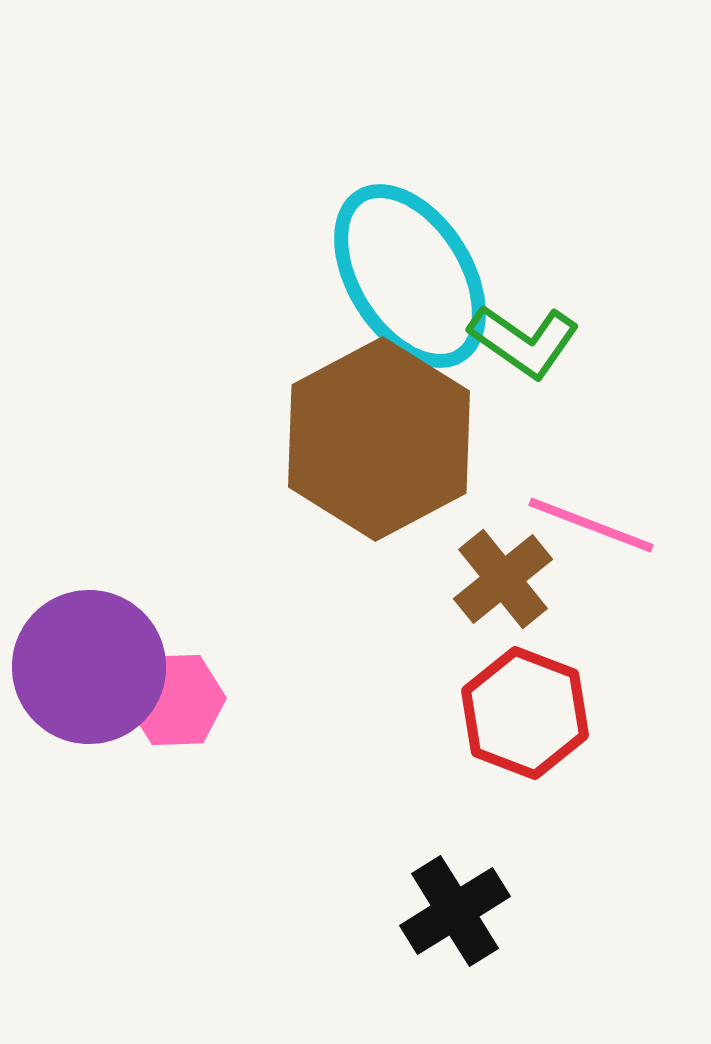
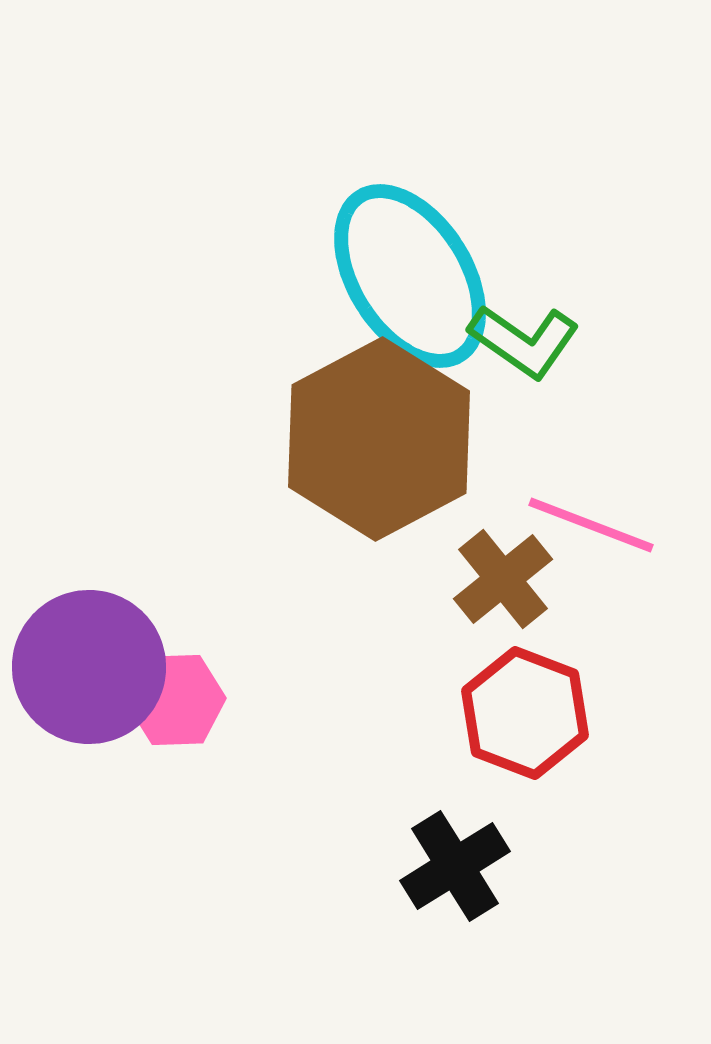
black cross: moved 45 px up
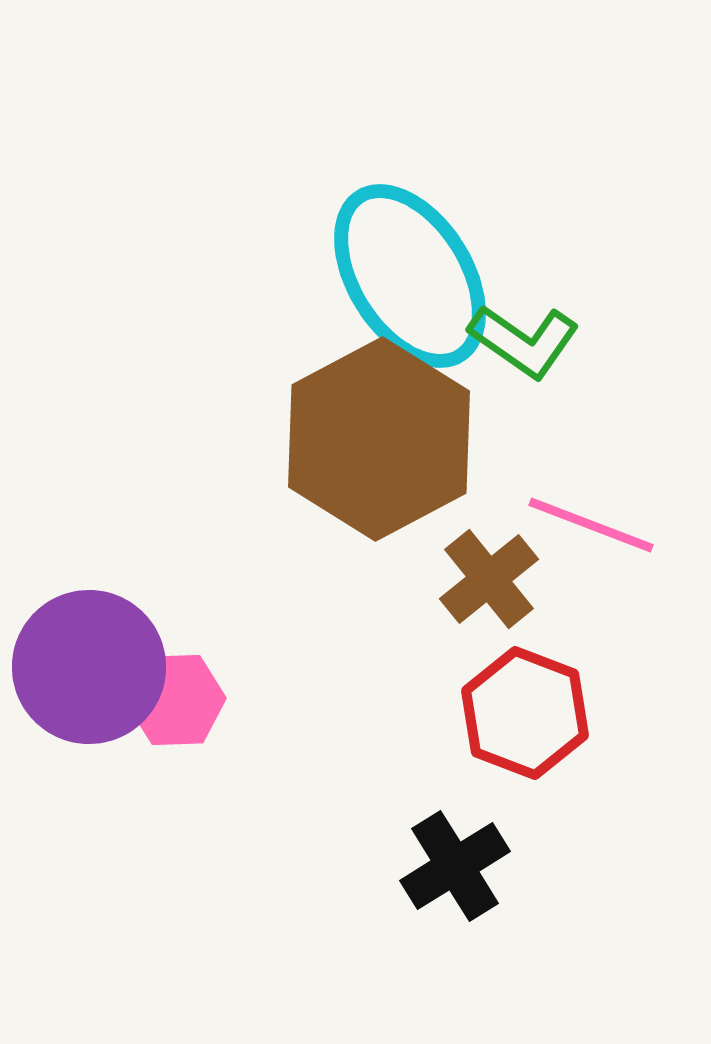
brown cross: moved 14 px left
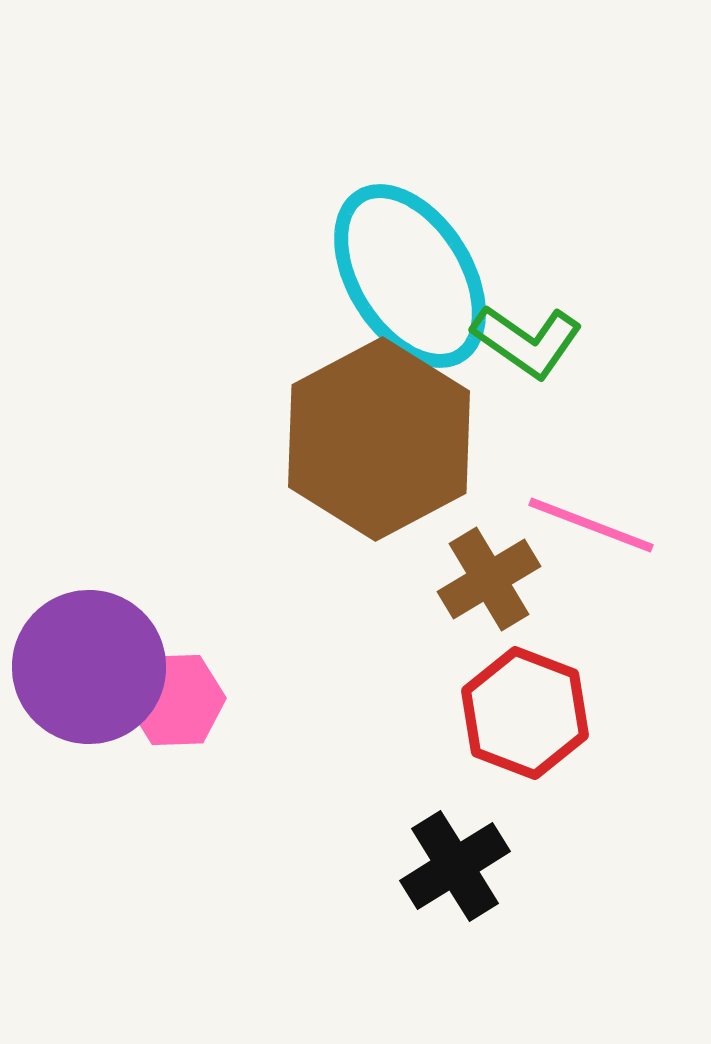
green L-shape: moved 3 px right
brown cross: rotated 8 degrees clockwise
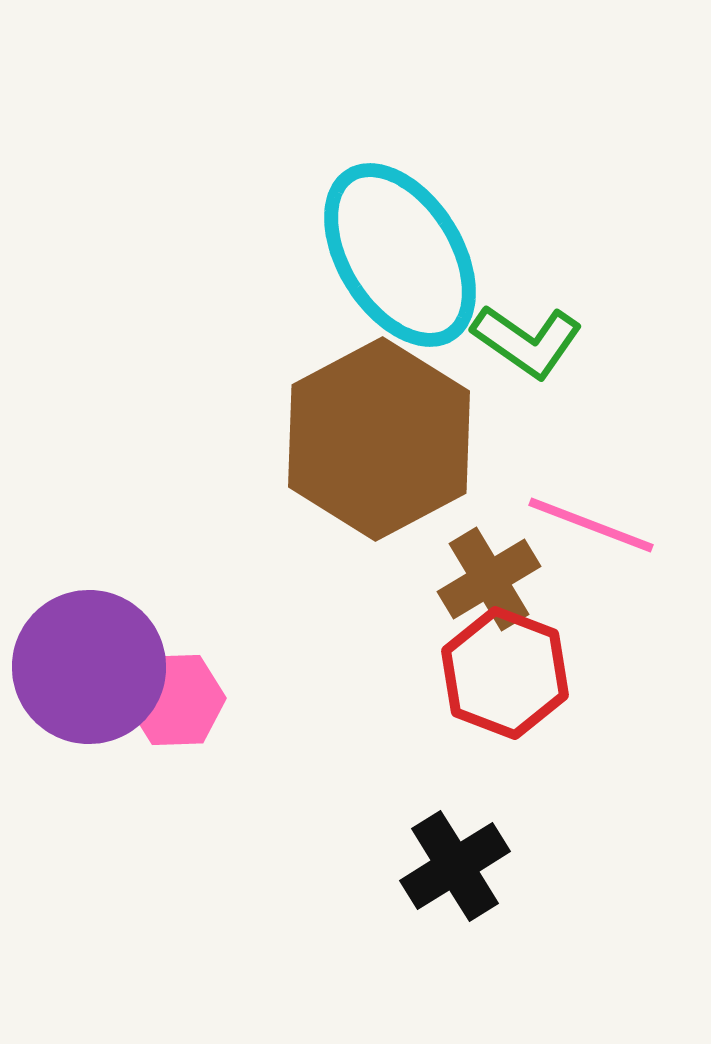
cyan ellipse: moved 10 px left, 21 px up
red hexagon: moved 20 px left, 40 px up
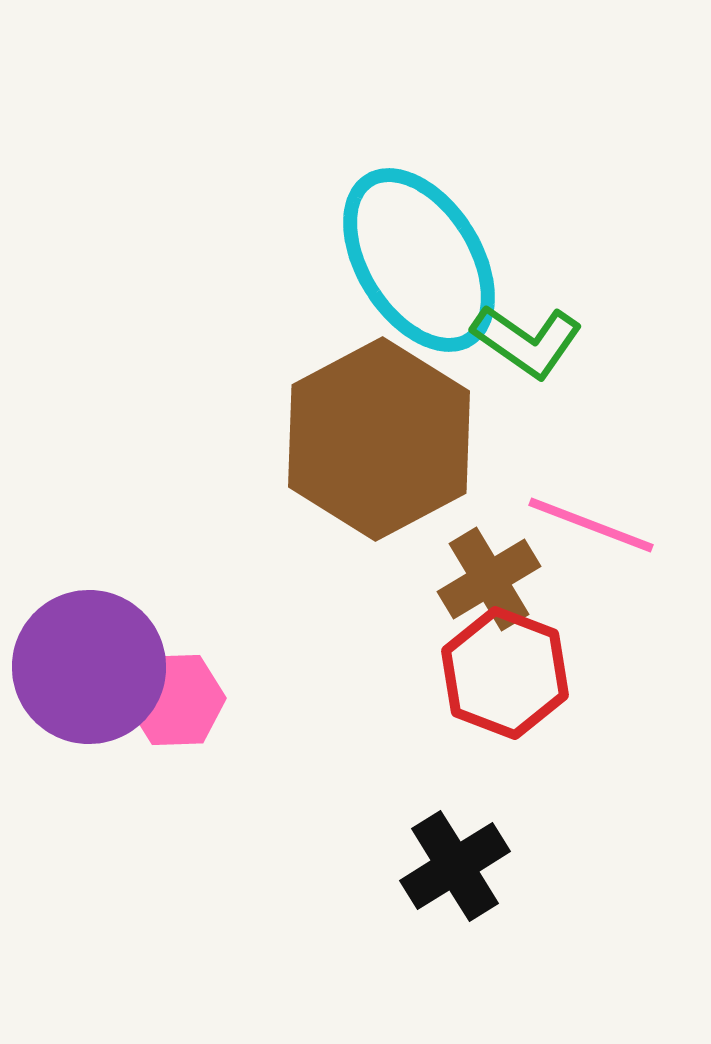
cyan ellipse: moved 19 px right, 5 px down
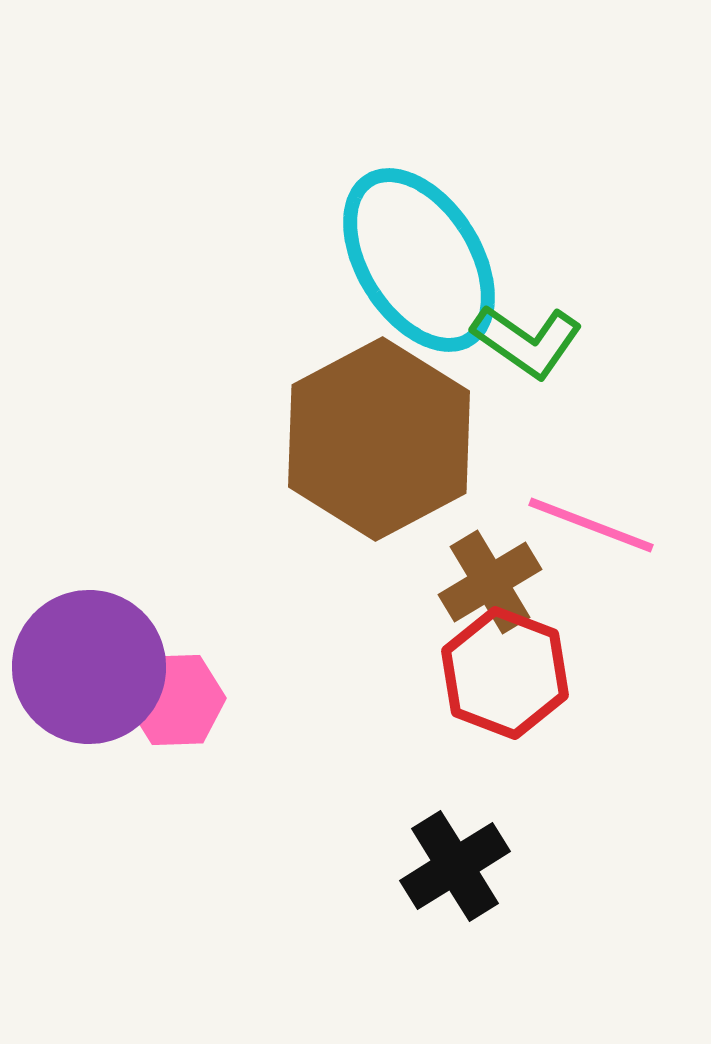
brown cross: moved 1 px right, 3 px down
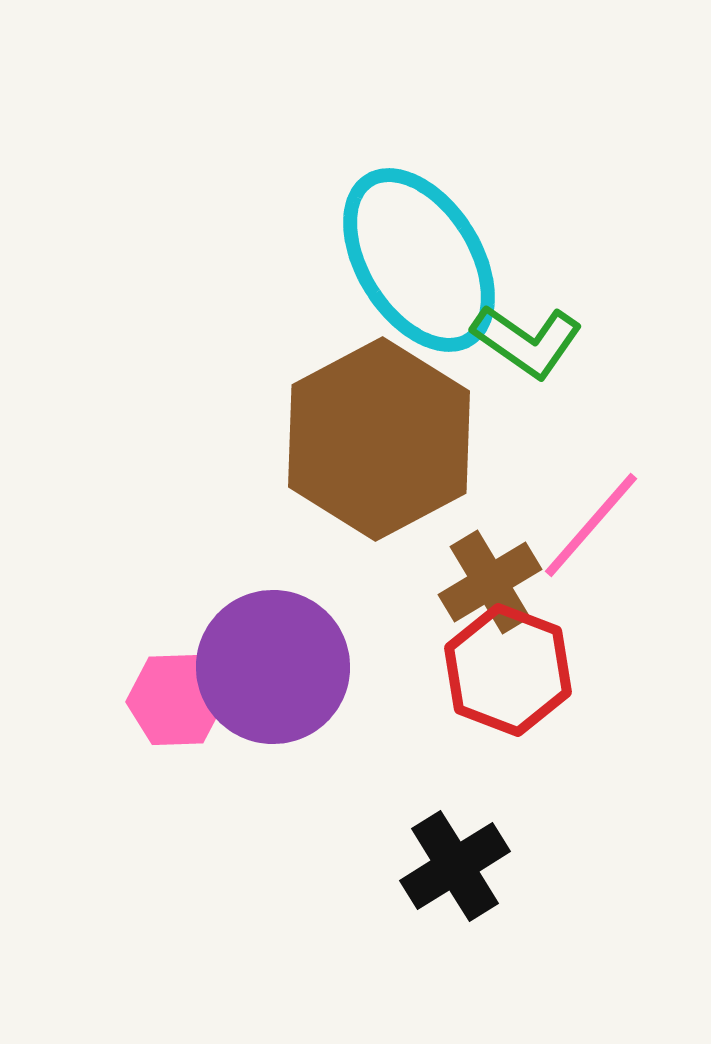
pink line: rotated 70 degrees counterclockwise
purple circle: moved 184 px right
red hexagon: moved 3 px right, 3 px up
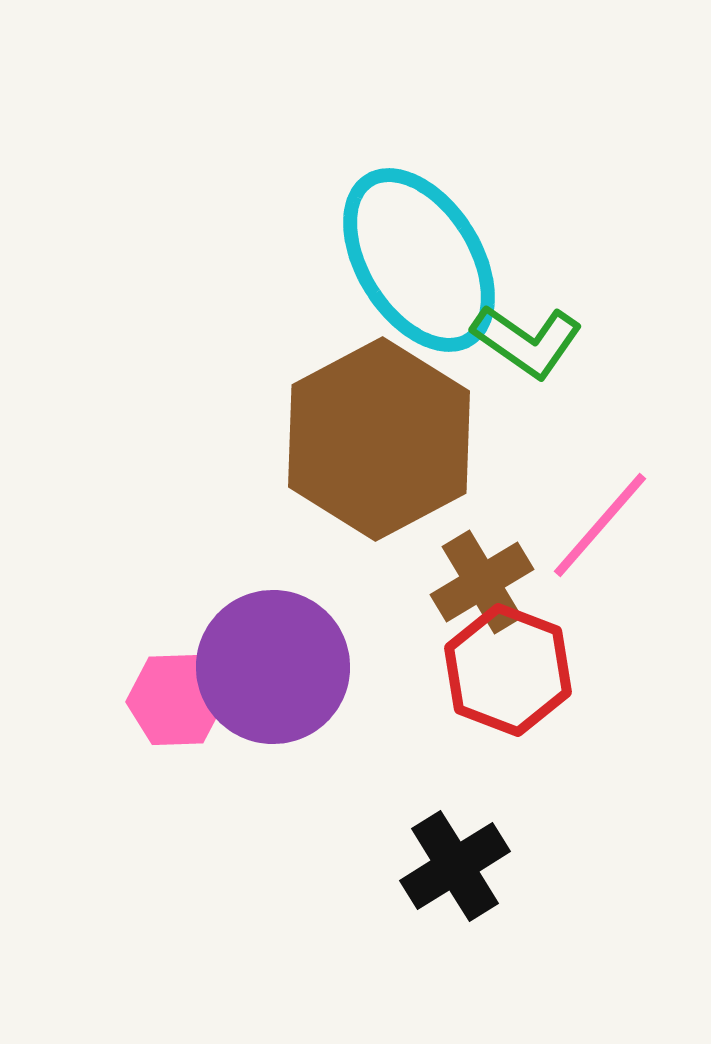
pink line: moved 9 px right
brown cross: moved 8 px left
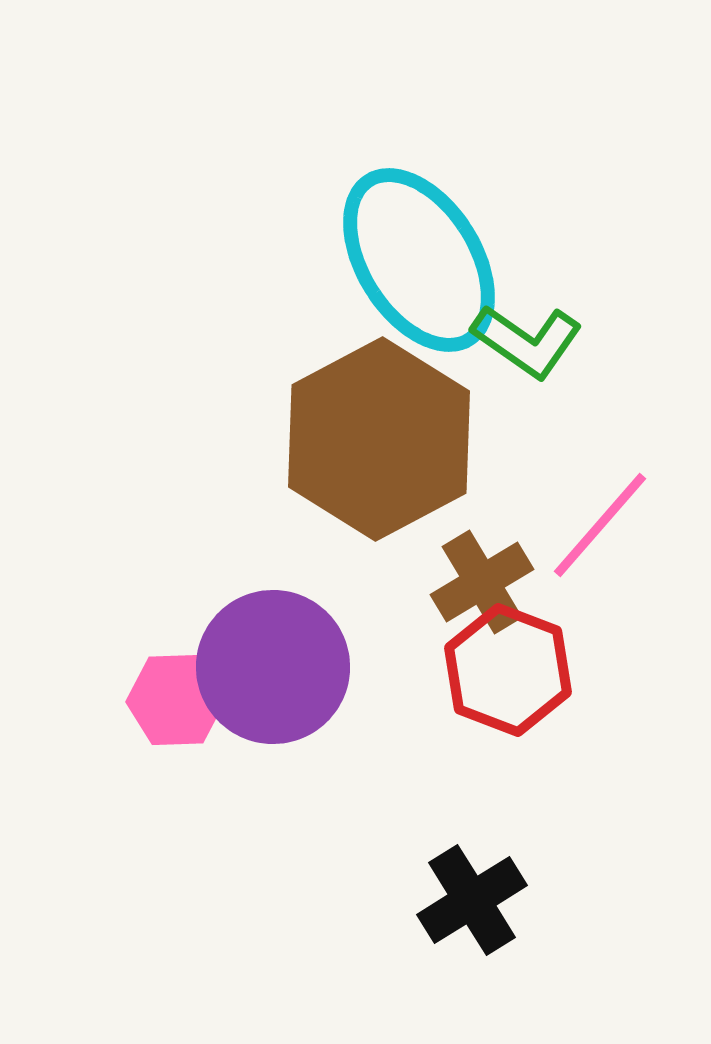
black cross: moved 17 px right, 34 px down
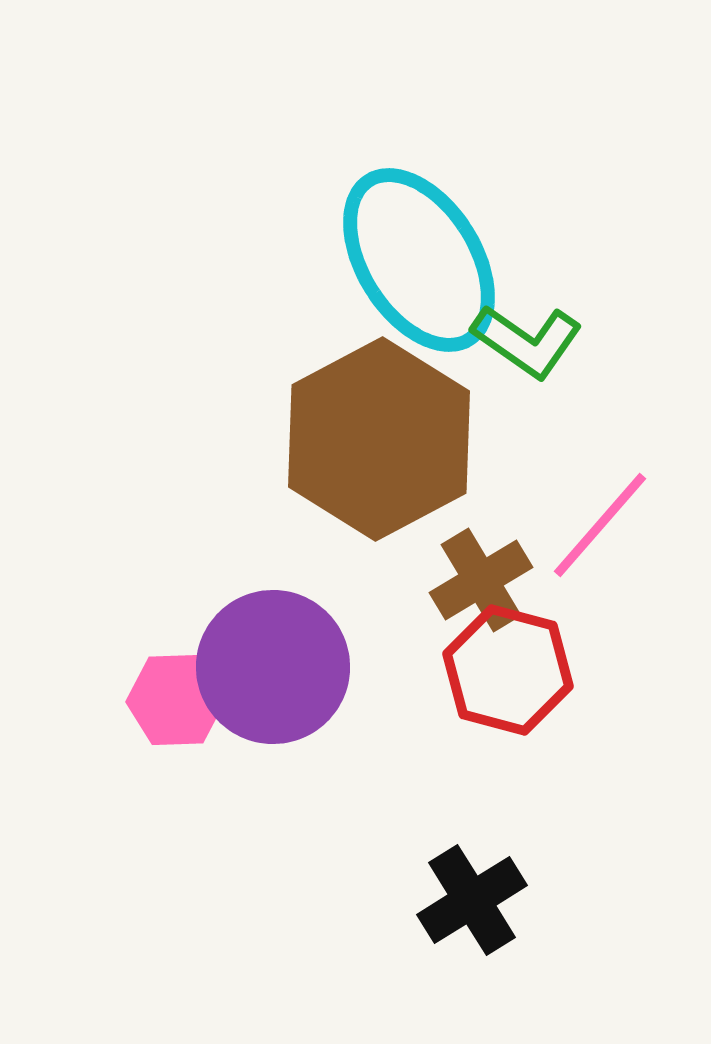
brown cross: moved 1 px left, 2 px up
red hexagon: rotated 6 degrees counterclockwise
